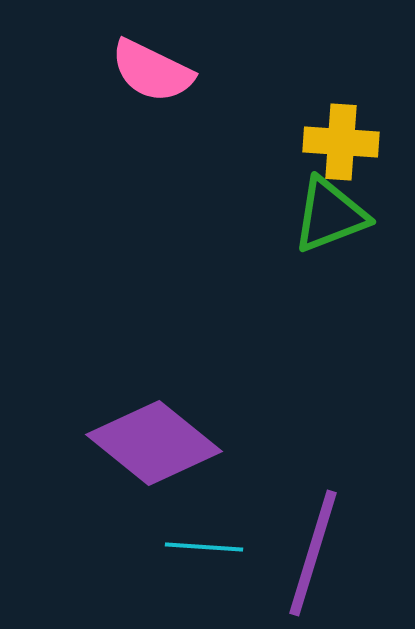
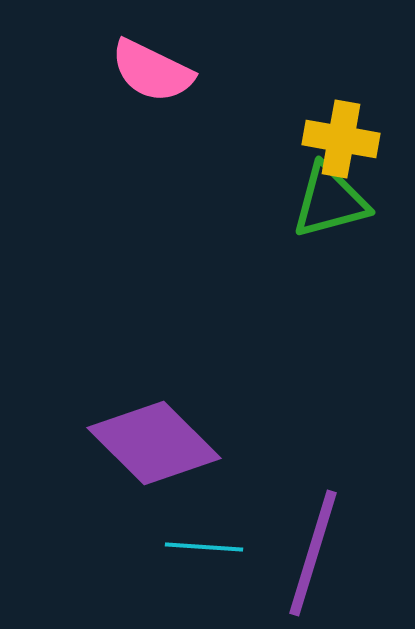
yellow cross: moved 3 px up; rotated 6 degrees clockwise
green triangle: moved 14 px up; rotated 6 degrees clockwise
purple diamond: rotated 6 degrees clockwise
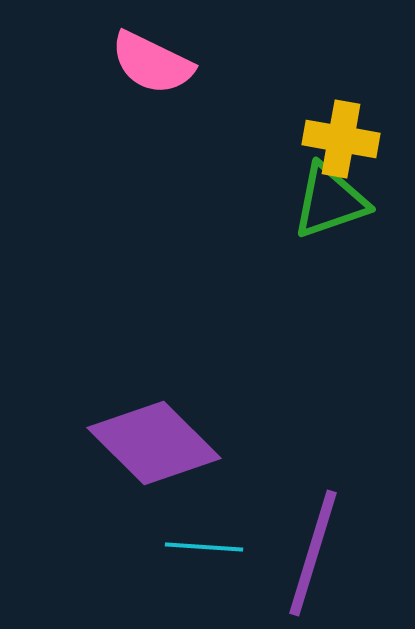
pink semicircle: moved 8 px up
green triangle: rotated 4 degrees counterclockwise
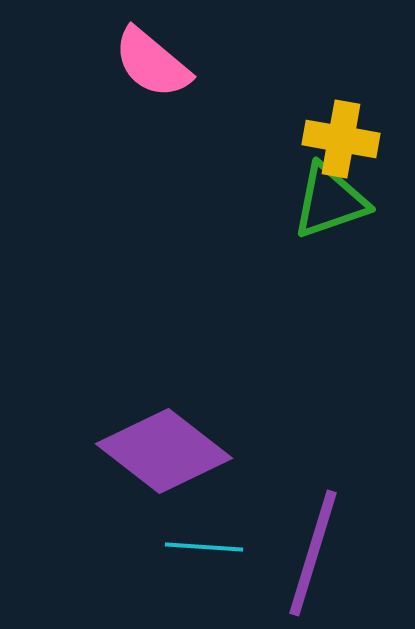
pink semicircle: rotated 14 degrees clockwise
purple diamond: moved 10 px right, 8 px down; rotated 7 degrees counterclockwise
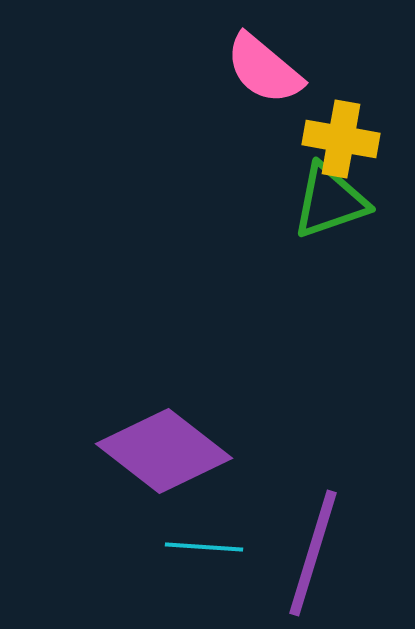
pink semicircle: moved 112 px right, 6 px down
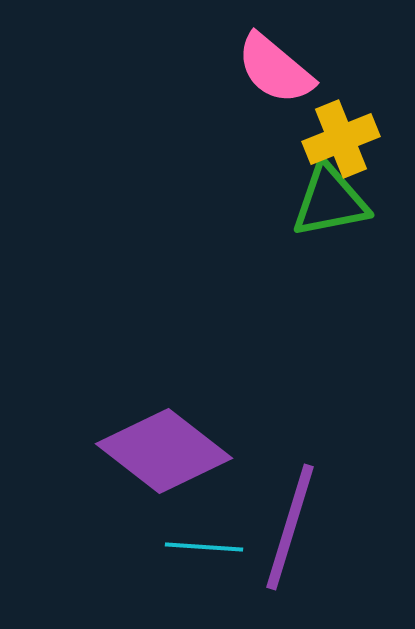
pink semicircle: moved 11 px right
yellow cross: rotated 32 degrees counterclockwise
green triangle: rotated 8 degrees clockwise
purple line: moved 23 px left, 26 px up
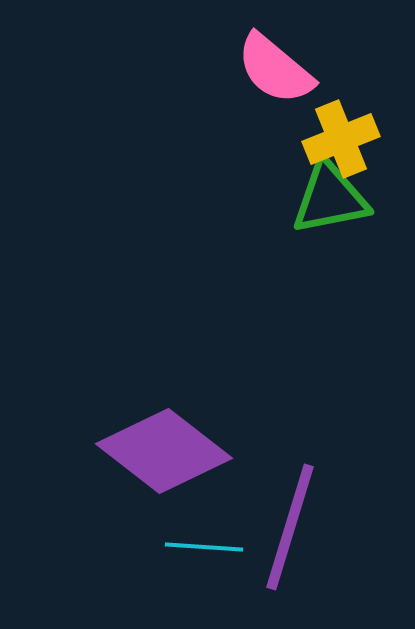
green triangle: moved 3 px up
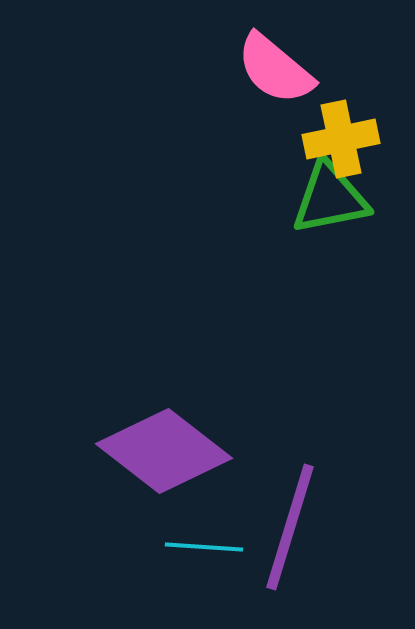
yellow cross: rotated 10 degrees clockwise
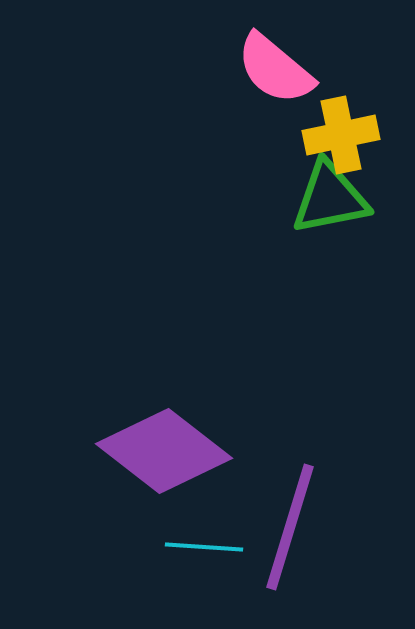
yellow cross: moved 4 px up
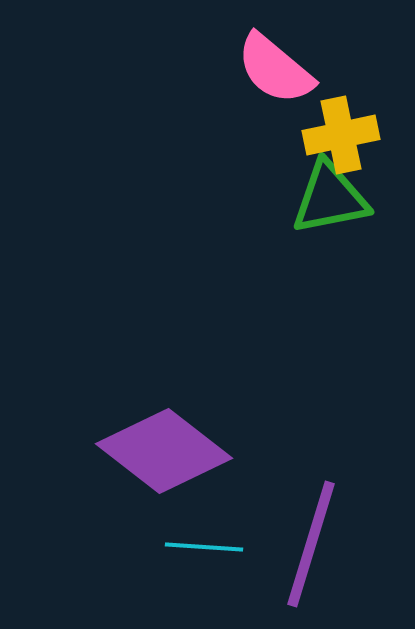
purple line: moved 21 px right, 17 px down
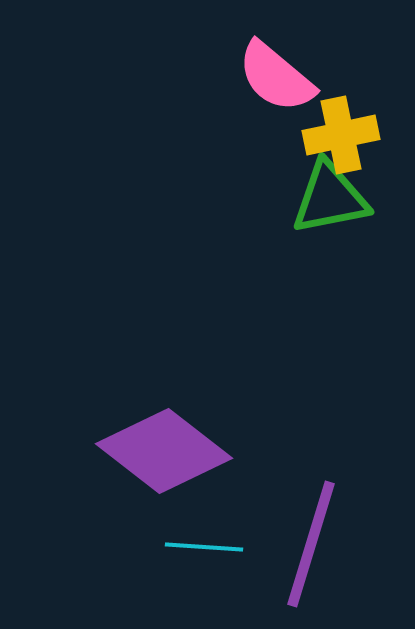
pink semicircle: moved 1 px right, 8 px down
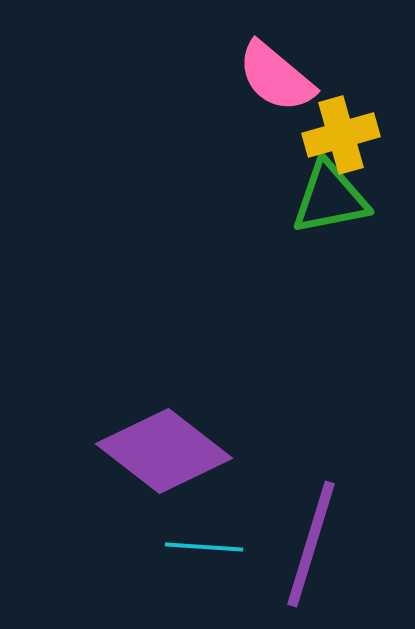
yellow cross: rotated 4 degrees counterclockwise
